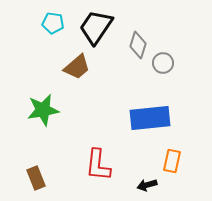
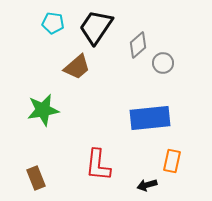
gray diamond: rotated 32 degrees clockwise
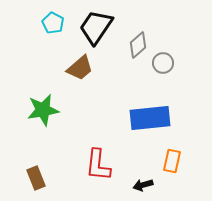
cyan pentagon: rotated 20 degrees clockwise
brown trapezoid: moved 3 px right, 1 px down
black arrow: moved 4 px left
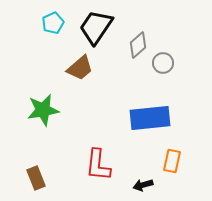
cyan pentagon: rotated 20 degrees clockwise
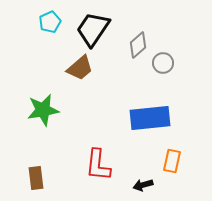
cyan pentagon: moved 3 px left, 1 px up
black trapezoid: moved 3 px left, 2 px down
brown rectangle: rotated 15 degrees clockwise
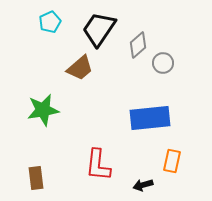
black trapezoid: moved 6 px right
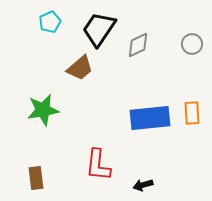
gray diamond: rotated 16 degrees clockwise
gray circle: moved 29 px right, 19 px up
orange rectangle: moved 20 px right, 48 px up; rotated 15 degrees counterclockwise
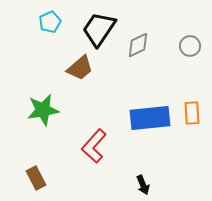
gray circle: moved 2 px left, 2 px down
red L-shape: moved 4 px left, 19 px up; rotated 36 degrees clockwise
brown rectangle: rotated 20 degrees counterclockwise
black arrow: rotated 96 degrees counterclockwise
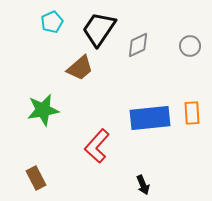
cyan pentagon: moved 2 px right
red L-shape: moved 3 px right
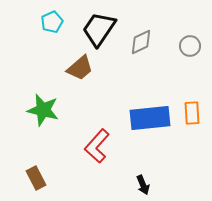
gray diamond: moved 3 px right, 3 px up
green star: rotated 24 degrees clockwise
